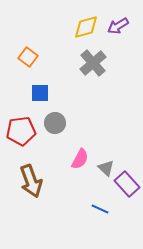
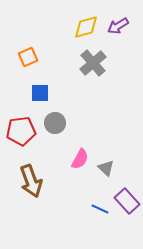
orange square: rotated 30 degrees clockwise
purple rectangle: moved 17 px down
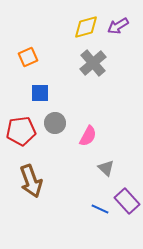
pink semicircle: moved 8 px right, 23 px up
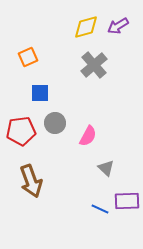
gray cross: moved 1 px right, 2 px down
purple rectangle: rotated 50 degrees counterclockwise
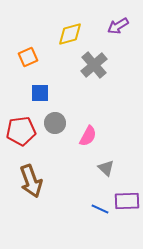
yellow diamond: moved 16 px left, 7 px down
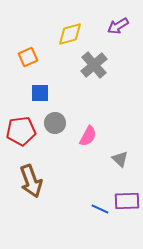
gray triangle: moved 14 px right, 9 px up
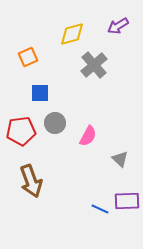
yellow diamond: moved 2 px right
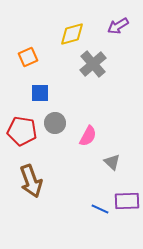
gray cross: moved 1 px left, 1 px up
red pentagon: moved 1 px right; rotated 16 degrees clockwise
gray triangle: moved 8 px left, 3 px down
